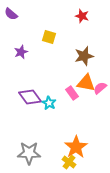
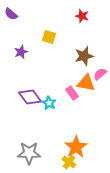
pink semicircle: moved 14 px up
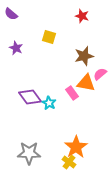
purple star: moved 5 px left, 4 px up; rotated 24 degrees counterclockwise
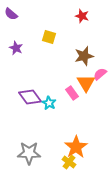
orange triangle: rotated 48 degrees clockwise
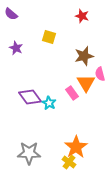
pink semicircle: rotated 64 degrees counterclockwise
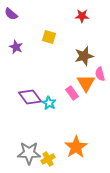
red star: rotated 16 degrees counterclockwise
purple star: moved 1 px up
yellow cross: moved 21 px left, 3 px up; rotated 24 degrees clockwise
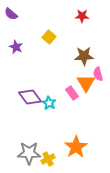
yellow square: rotated 24 degrees clockwise
brown star: rotated 12 degrees clockwise
pink semicircle: moved 2 px left
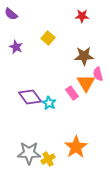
yellow square: moved 1 px left, 1 px down
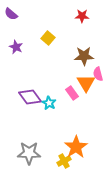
yellow cross: moved 16 px right, 2 px down
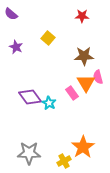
pink semicircle: moved 3 px down
orange star: moved 7 px right
